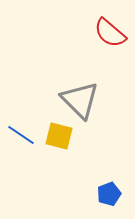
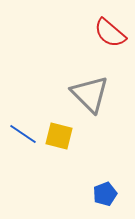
gray triangle: moved 10 px right, 6 px up
blue line: moved 2 px right, 1 px up
blue pentagon: moved 4 px left
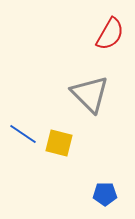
red semicircle: moved 1 px down; rotated 100 degrees counterclockwise
yellow square: moved 7 px down
blue pentagon: rotated 20 degrees clockwise
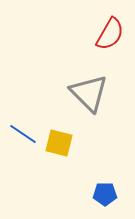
gray triangle: moved 1 px left, 1 px up
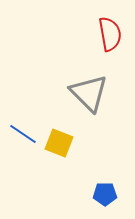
red semicircle: rotated 40 degrees counterclockwise
yellow square: rotated 8 degrees clockwise
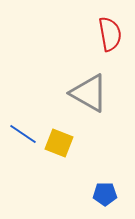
gray triangle: rotated 15 degrees counterclockwise
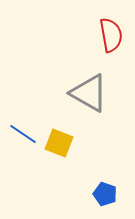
red semicircle: moved 1 px right, 1 px down
blue pentagon: rotated 20 degrees clockwise
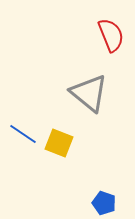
red semicircle: rotated 12 degrees counterclockwise
gray triangle: rotated 9 degrees clockwise
blue pentagon: moved 1 px left, 9 px down
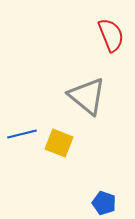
gray triangle: moved 2 px left, 3 px down
blue line: moved 1 px left; rotated 48 degrees counterclockwise
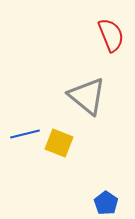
blue line: moved 3 px right
blue pentagon: moved 2 px right; rotated 15 degrees clockwise
